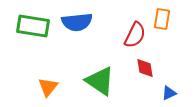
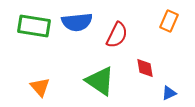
orange rectangle: moved 7 px right, 2 px down; rotated 15 degrees clockwise
green rectangle: moved 1 px right
red semicircle: moved 18 px left
orange triangle: moved 8 px left; rotated 20 degrees counterclockwise
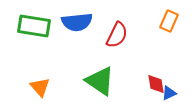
red diamond: moved 11 px right, 16 px down
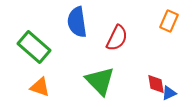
blue semicircle: rotated 88 degrees clockwise
green rectangle: moved 21 px down; rotated 32 degrees clockwise
red semicircle: moved 3 px down
green triangle: rotated 12 degrees clockwise
orange triangle: rotated 30 degrees counterclockwise
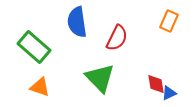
green triangle: moved 3 px up
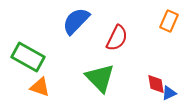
blue semicircle: moved 1 px left, 1 px up; rotated 52 degrees clockwise
green rectangle: moved 6 px left, 10 px down; rotated 12 degrees counterclockwise
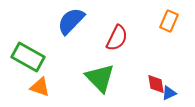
blue semicircle: moved 5 px left
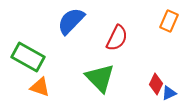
red diamond: rotated 35 degrees clockwise
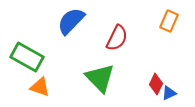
green rectangle: moved 1 px left
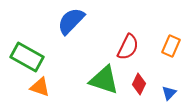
orange rectangle: moved 2 px right, 25 px down
red semicircle: moved 11 px right, 9 px down
green triangle: moved 4 px right, 2 px down; rotated 28 degrees counterclockwise
red diamond: moved 17 px left
blue triangle: rotated 21 degrees counterclockwise
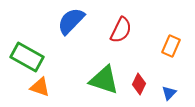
red semicircle: moved 7 px left, 17 px up
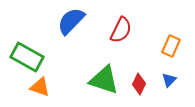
blue triangle: moved 13 px up
